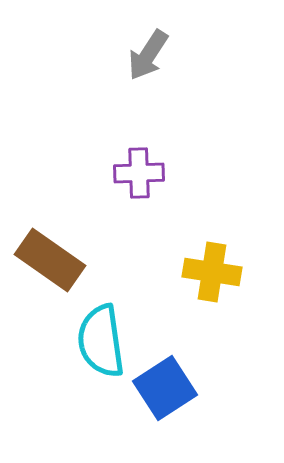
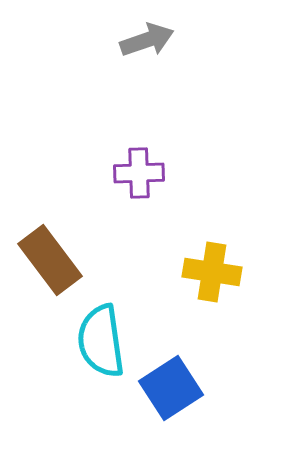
gray arrow: moved 1 px left, 15 px up; rotated 142 degrees counterclockwise
brown rectangle: rotated 18 degrees clockwise
blue square: moved 6 px right
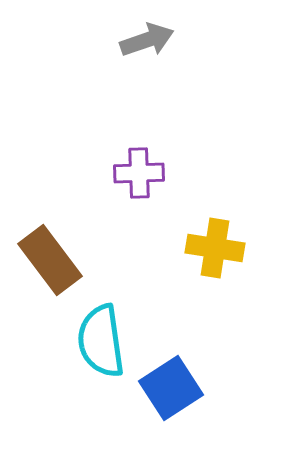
yellow cross: moved 3 px right, 24 px up
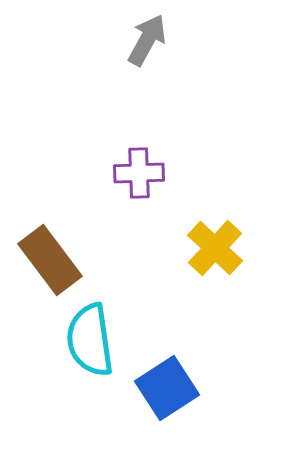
gray arrow: rotated 42 degrees counterclockwise
yellow cross: rotated 34 degrees clockwise
cyan semicircle: moved 11 px left, 1 px up
blue square: moved 4 px left
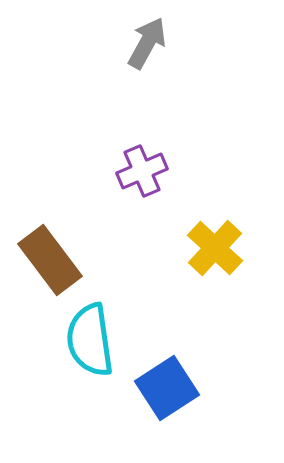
gray arrow: moved 3 px down
purple cross: moved 3 px right, 2 px up; rotated 21 degrees counterclockwise
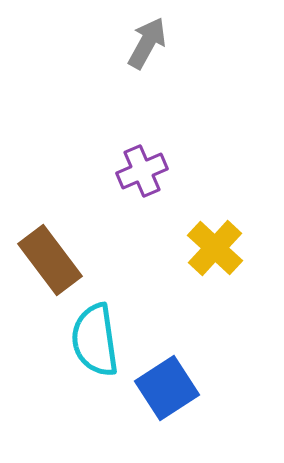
cyan semicircle: moved 5 px right
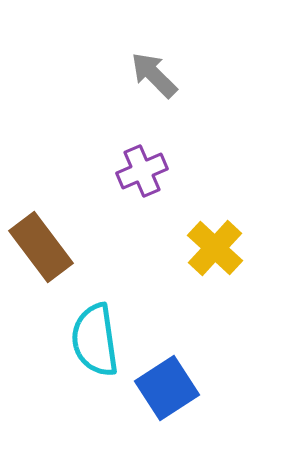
gray arrow: moved 7 px right, 32 px down; rotated 74 degrees counterclockwise
brown rectangle: moved 9 px left, 13 px up
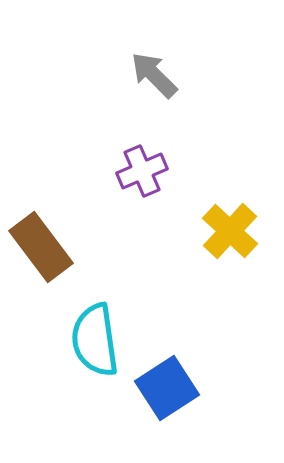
yellow cross: moved 15 px right, 17 px up
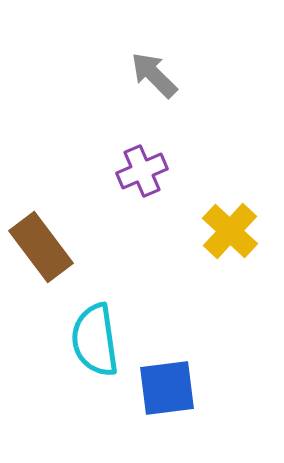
blue square: rotated 26 degrees clockwise
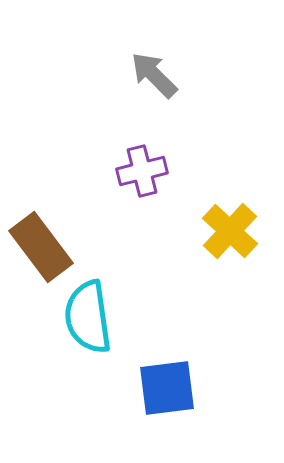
purple cross: rotated 9 degrees clockwise
cyan semicircle: moved 7 px left, 23 px up
